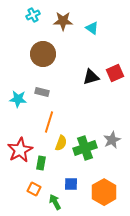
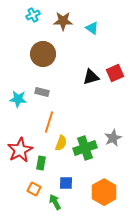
gray star: moved 1 px right, 2 px up
blue square: moved 5 px left, 1 px up
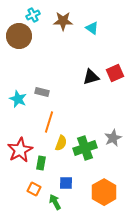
brown circle: moved 24 px left, 18 px up
cyan star: rotated 18 degrees clockwise
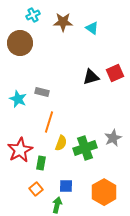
brown star: moved 1 px down
brown circle: moved 1 px right, 7 px down
blue square: moved 3 px down
orange square: moved 2 px right; rotated 24 degrees clockwise
green arrow: moved 2 px right, 3 px down; rotated 42 degrees clockwise
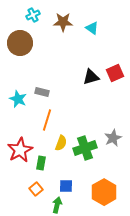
orange line: moved 2 px left, 2 px up
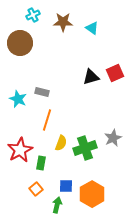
orange hexagon: moved 12 px left, 2 px down
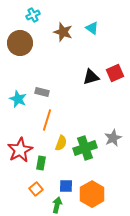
brown star: moved 10 px down; rotated 18 degrees clockwise
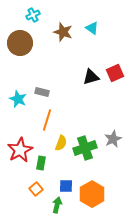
gray star: moved 1 px down
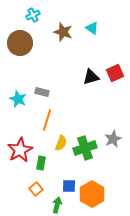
blue square: moved 3 px right
